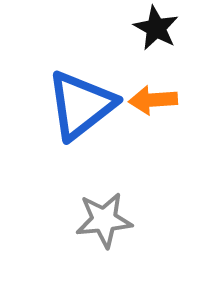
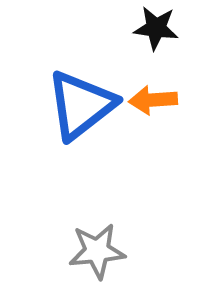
black star: rotated 21 degrees counterclockwise
gray star: moved 7 px left, 31 px down
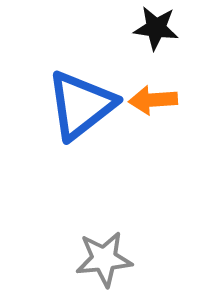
gray star: moved 7 px right, 8 px down
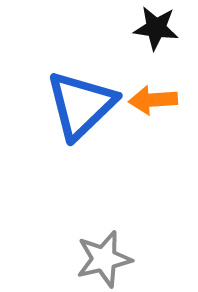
blue triangle: rotated 6 degrees counterclockwise
gray star: rotated 8 degrees counterclockwise
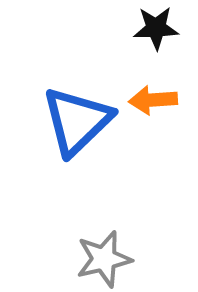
black star: rotated 9 degrees counterclockwise
blue triangle: moved 4 px left, 16 px down
